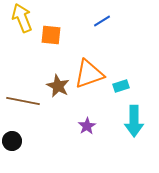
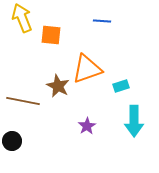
blue line: rotated 36 degrees clockwise
orange triangle: moved 2 px left, 5 px up
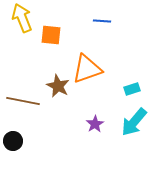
cyan rectangle: moved 11 px right, 3 px down
cyan arrow: moved 1 px down; rotated 40 degrees clockwise
purple star: moved 8 px right, 2 px up
black circle: moved 1 px right
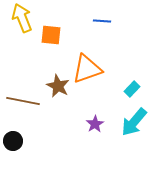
cyan rectangle: rotated 28 degrees counterclockwise
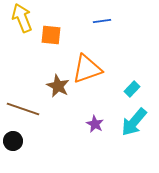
blue line: rotated 12 degrees counterclockwise
brown line: moved 8 px down; rotated 8 degrees clockwise
purple star: rotated 12 degrees counterclockwise
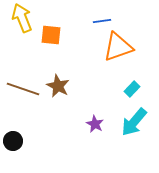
orange triangle: moved 31 px right, 22 px up
brown line: moved 20 px up
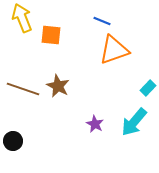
blue line: rotated 30 degrees clockwise
orange triangle: moved 4 px left, 3 px down
cyan rectangle: moved 16 px right, 1 px up
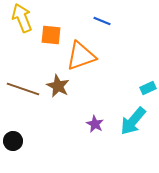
orange triangle: moved 33 px left, 6 px down
cyan rectangle: rotated 21 degrees clockwise
cyan arrow: moved 1 px left, 1 px up
